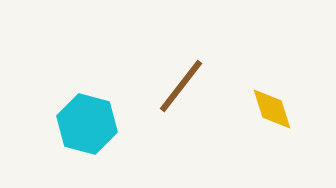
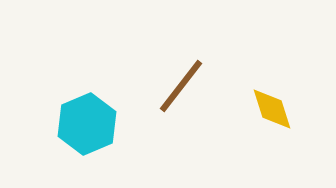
cyan hexagon: rotated 22 degrees clockwise
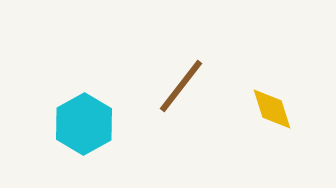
cyan hexagon: moved 3 px left; rotated 6 degrees counterclockwise
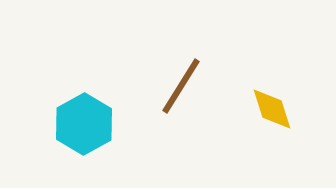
brown line: rotated 6 degrees counterclockwise
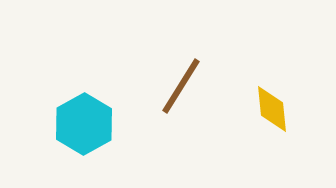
yellow diamond: rotated 12 degrees clockwise
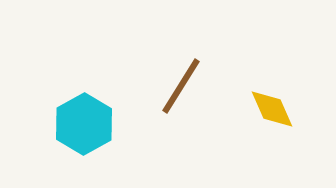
yellow diamond: rotated 18 degrees counterclockwise
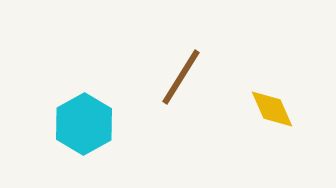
brown line: moved 9 px up
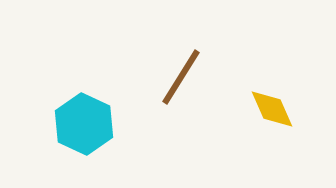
cyan hexagon: rotated 6 degrees counterclockwise
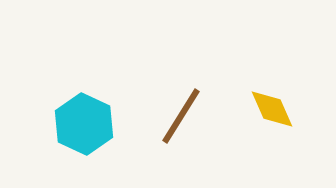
brown line: moved 39 px down
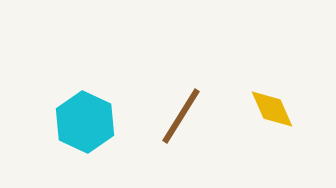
cyan hexagon: moved 1 px right, 2 px up
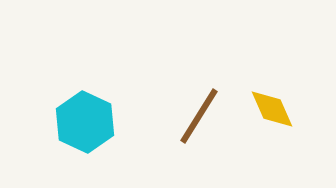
brown line: moved 18 px right
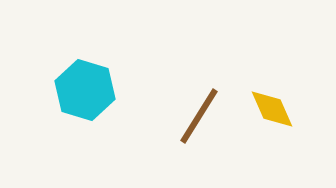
cyan hexagon: moved 32 px up; rotated 8 degrees counterclockwise
